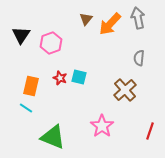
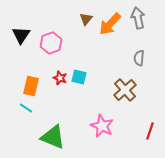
pink star: rotated 10 degrees counterclockwise
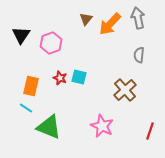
gray semicircle: moved 3 px up
green triangle: moved 4 px left, 10 px up
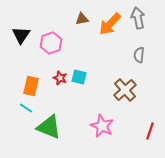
brown triangle: moved 4 px left; rotated 40 degrees clockwise
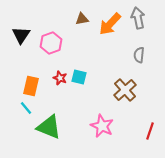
cyan line: rotated 16 degrees clockwise
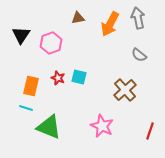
brown triangle: moved 4 px left, 1 px up
orange arrow: rotated 15 degrees counterclockwise
gray semicircle: rotated 56 degrees counterclockwise
red star: moved 2 px left
cyan line: rotated 32 degrees counterclockwise
